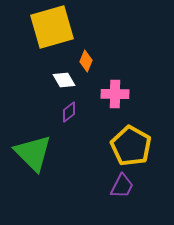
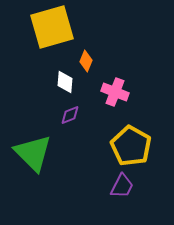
white diamond: moved 1 px right, 2 px down; rotated 35 degrees clockwise
pink cross: moved 2 px up; rotated 20 degrees clockwise
purple diamond: moved 1 px right, 3 px down; rotated 15 degrees clockwise
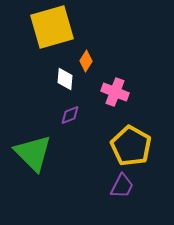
orange diamond: rotated 10 degrees clockwise
white diamond: moved 3 px up
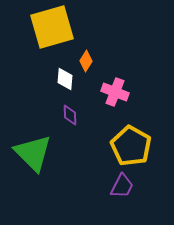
purple diamond: rotated 70 degrees counterclockwise
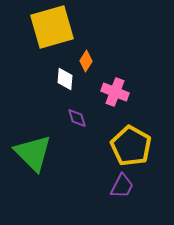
purple diamond: moved 7 px right, 3 px down; rotated 15 degrees counterclockwise
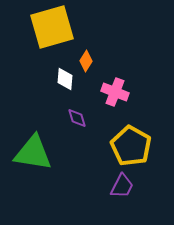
green triangle: rotated 36 degrees counterclockwise
